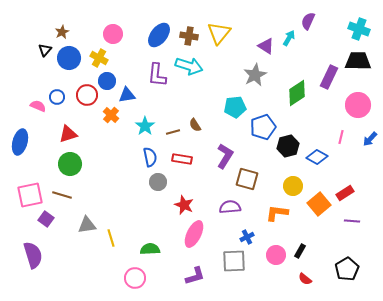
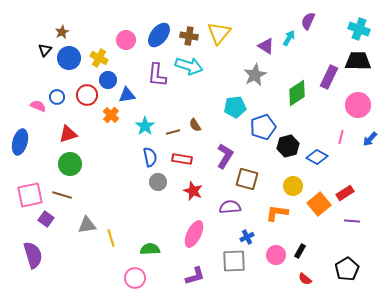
pink circle at (113, 34): moved 13 px right, 6 px down
blue circle at (107, 81): moved 1 px right, 1 px up
red star at (184, 205): moved 9 px right, 14 px up
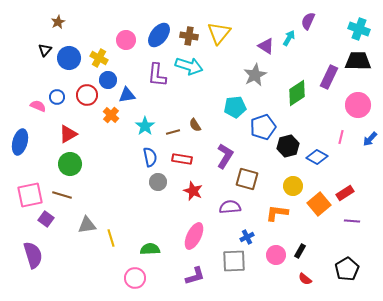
brown star at (62, 32): moved 4 px left, 10 px up
red triangle at (68, 134): rotated 12 degrees counterclockwise
pink ellipse at (194, 234): moved 2 px down
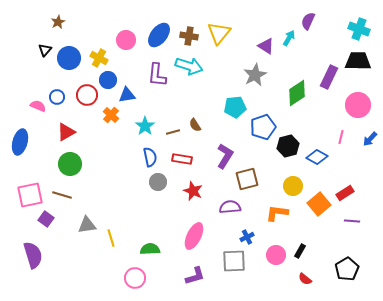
red triangle at (68, 134): moved 2 px left, 2 px up
brown square at (247, 179): rotated 30 degrees counterclockwise
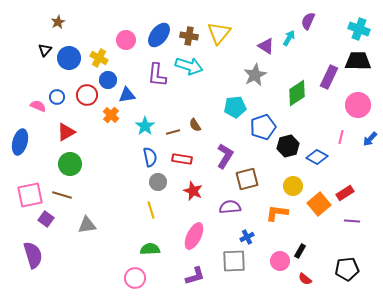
yellow line at (111, 238): moved 40 px right, 28 px up
pink circle at (276, 255): moved 4 px right, 6 px down
black pentagon at (347, 269): rotated 25 degrees clockwise
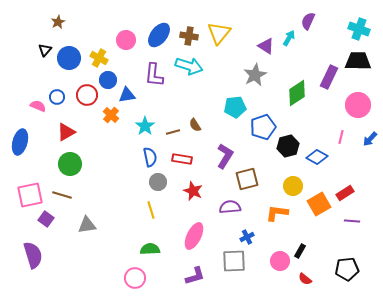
purple L-shape at (157, 75): moved 3 px left
orange square at (319, 204): rotated 10 degrees clockwise
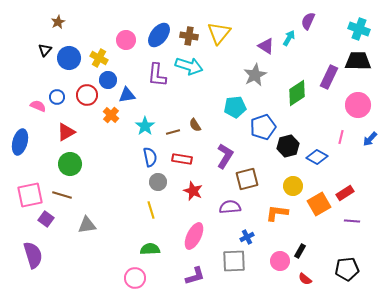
purple L-shape at (154, 75): moved 3 px right
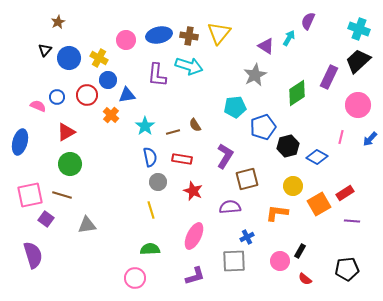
blue ellipse at (159, 35): rotated 40 degrees clockwise
black trapezoid at (358, 61): rotated 44 degrees counterclockwise
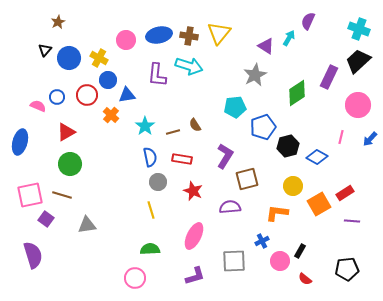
blue cross at (247, 237): moved 15 px right, 4 px down
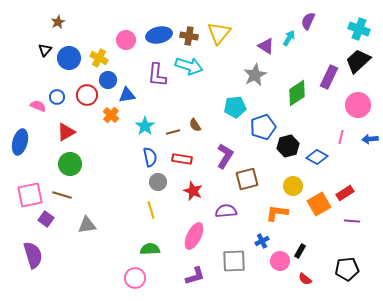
blue arrow at (370, 139): rotated 42 degrees clockwise
purple semicircle at (230, 207): moved 4 px left, 4 px down
